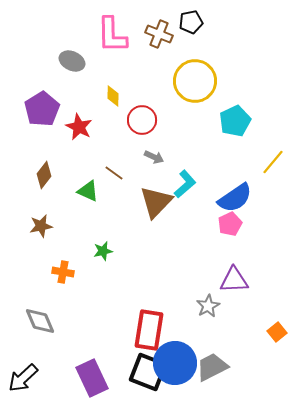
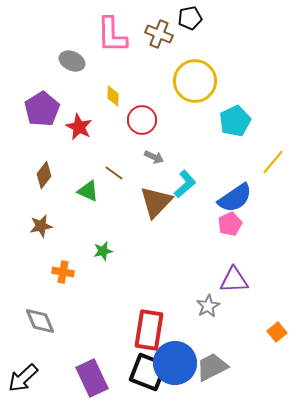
black pentagon: moved 1 px left, 4 px up
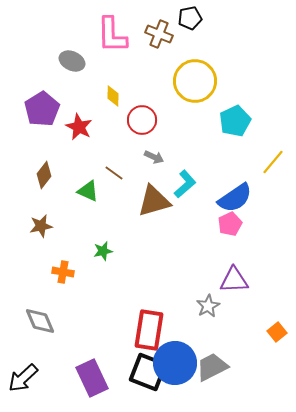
brown triangle: moved 2 px left, 1 px up; rotated 30 degrees clockwise
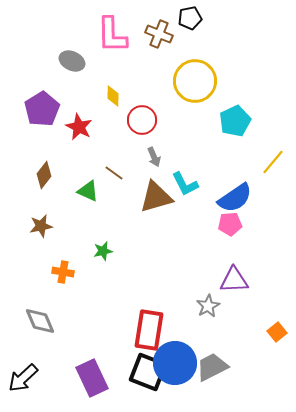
gray arrow: rotated 42 degrees clockwise
cyan L-shape: rotated 104 degrees clockwise
brown triangle: moved 2 px right, 4 px up
pink pentagon: rotated 20 degrees clockwise
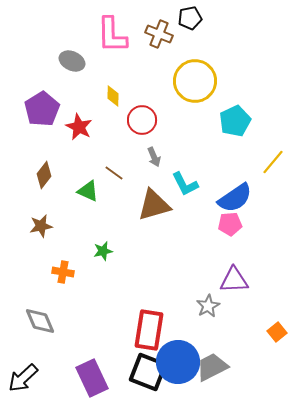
brown triangle: moved 2 px left, 8 px down
blue circle: moved 3 px right, 1 px up
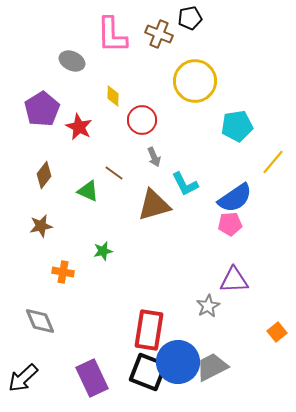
cyan pentagon: moved 2 px right, 5 px down; rotated 16 degrees clockwise
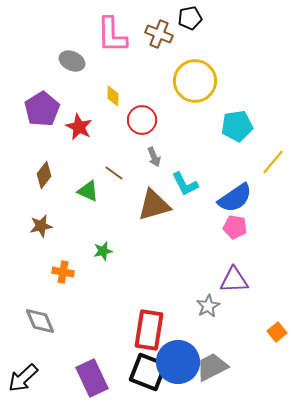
pink pentagon: moved 5 px right, 3 px down; rotated 15 degrees clockwise
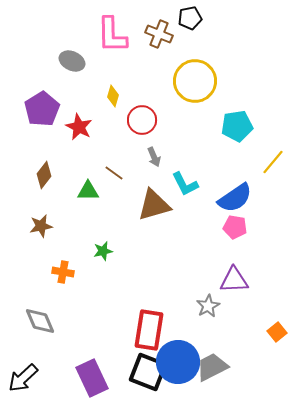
yellow diamond: rotated 15 degrees clockwise
green triangle: rotated 25 degrees counterclockwise
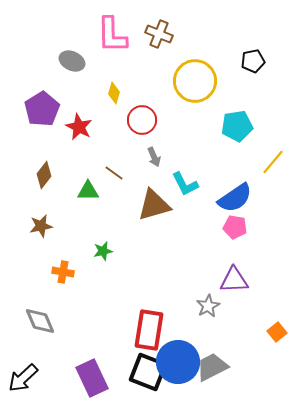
black pentagon: moved 63 px right, 43 px down
yellow diamond: moved 1 px right, 3 px up
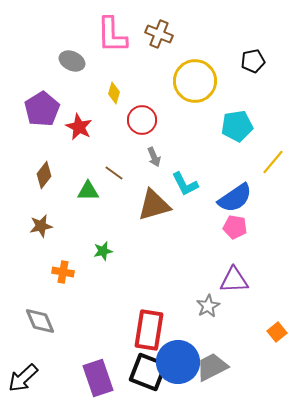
purple rectangle: moved 6 px right; rotated 6 degrees clockwise
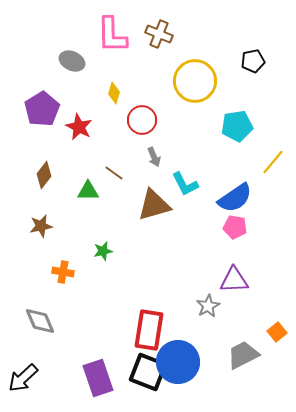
gray trapezoid: moved 31 px right, 12 px up
